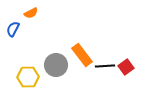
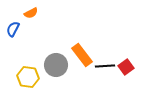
yellow hexagon: rotated 10 degrees clockwise
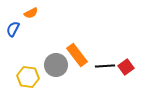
orange rectangle: moved 5 px left
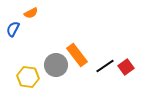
black line: rotated 30 degrees counterclockwise
